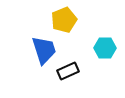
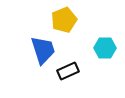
blue trapezoid: moved 1 px left
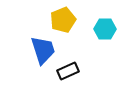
yellow pentagon: moved 1 px left
cyan hexagon: moved 19 px up
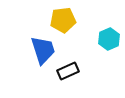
yellow pentagon: rotated 15 degrees clockwise
cyan hexagon: moved 4 px right, 10 px down; rotated 25 degrees counterclockwise
